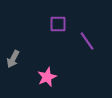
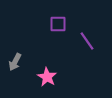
gray arrow: moved 2 px right, 3 px down
pink star: rotated 18 degrees counterclockwise
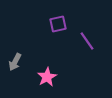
purple square: rotated 12 degrees counterclockwise
pink star: rotated 12 degrees clockwise
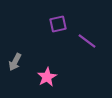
purple line: rotated 18 degrees counterclockwise
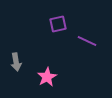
purple line: rotated 12 degrees counterclockwise
gray arrow: moved 1 px right; rotated 36 degrees counterclockwise
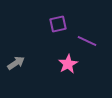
gray arrow: moved 1 px down; rotated 114 degrees counterclockwise
pink star: moved 21 px right, 13 px up
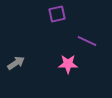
purple square: moved 1 px left, 10 px up
pink star: rotated 30 degrees clockwise
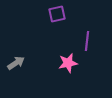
purple line: rotated 72 degrees clockwise
pink star: moved 1 px up; rotated 12 degrees counterclockwise
